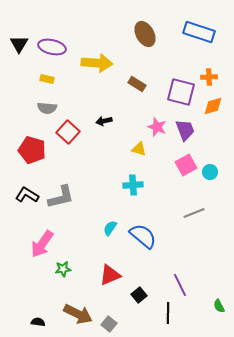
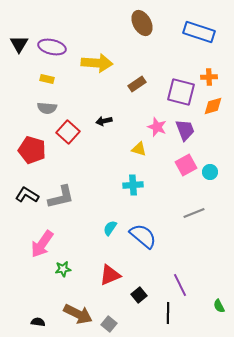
brown ellipse: moved 3 px left, 11 px up
brown rectangle: rotated 66 degrees counterclockwise
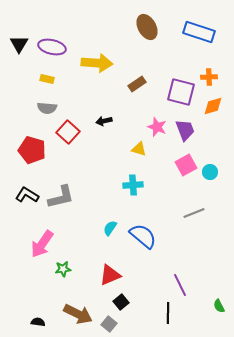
brown ellipse: moved 5 px right, 4 px down
black square: moved 18 px left, 7 px down
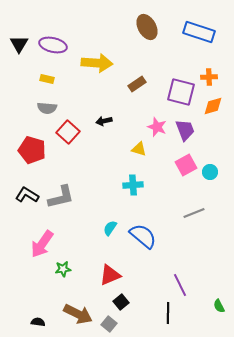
purple ellipse: moved 1 px right, 2 px up
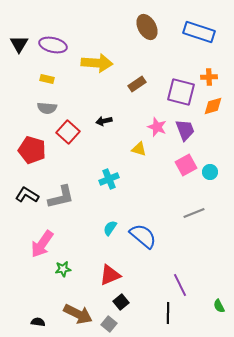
cyan cross: moved 24 px left, 6 px up; rotated 18 degrees counterclockwise
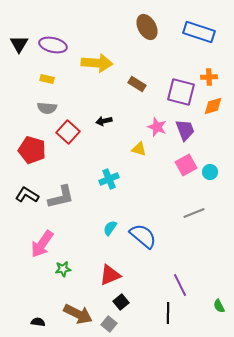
brown rectangle: rotated 66 degrees clockwise
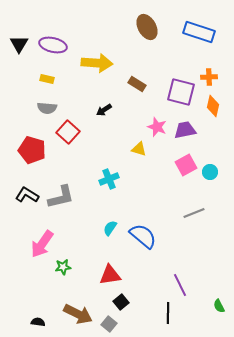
orange diamond: rotated 60 degrees counterclockwise
black arrow: moved 11 px up; rotated 21 degrees counterclockwise
purple trapezoid: rotated 80 degrees counterclockwise
green star: moved 2 px up
red triangle: rotated 15 degrees clockwise
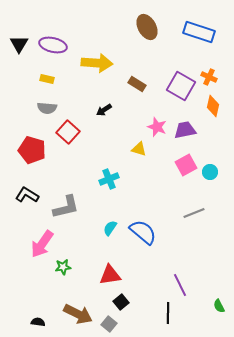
orange cross: rotated 28 degrees clockwise
purple square: moved 6 px up; rotated 16 degrees clockwise
gray L-shape: moved 5 px right, 10 px down
blue semicircle: moved 4 px up
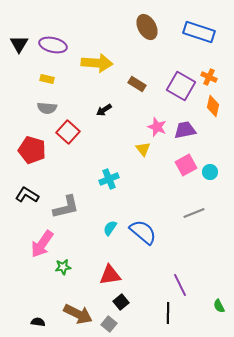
yellow triangle: moved 4 px right; rotated 35 degrees clockwise
